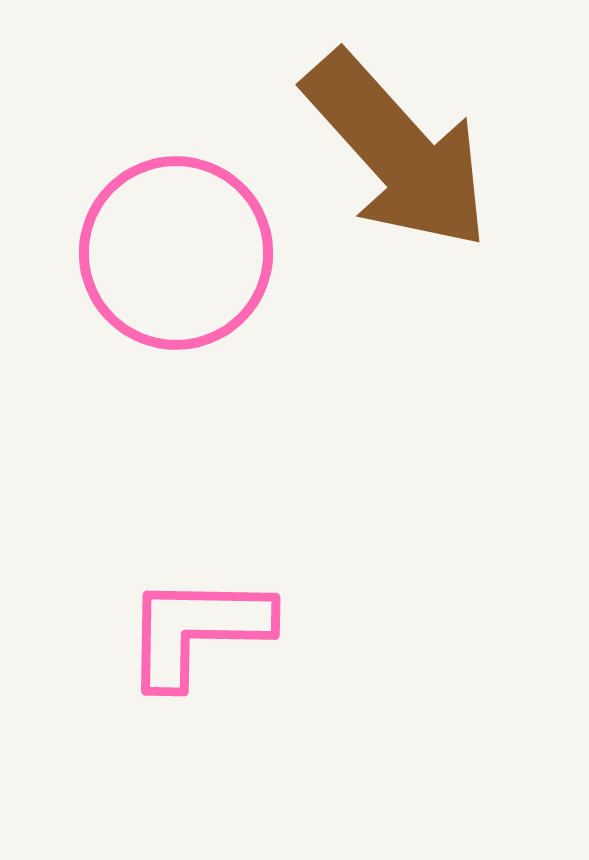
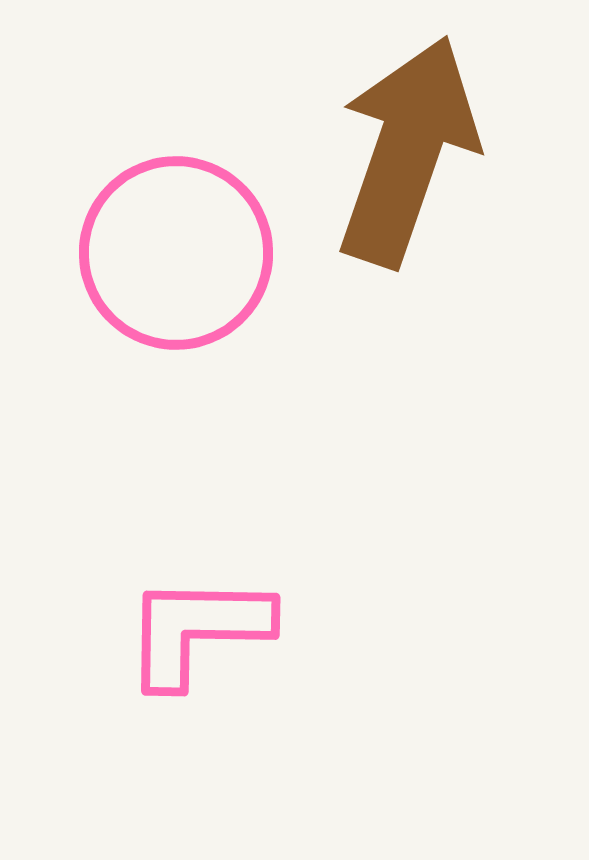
brown arrow: moved 10 px right; rotated 119 degrees counterclockwise
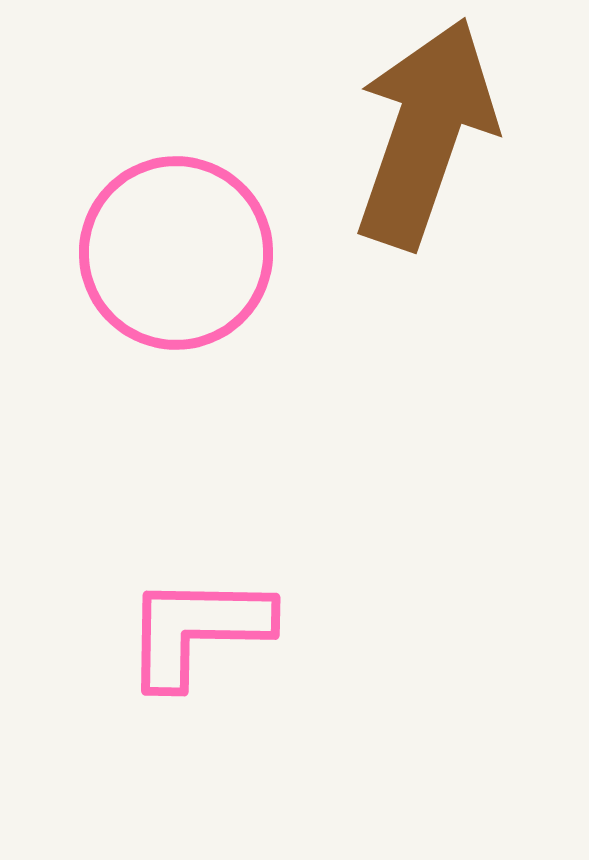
brown arrow: moved 18 px right, 18 px up
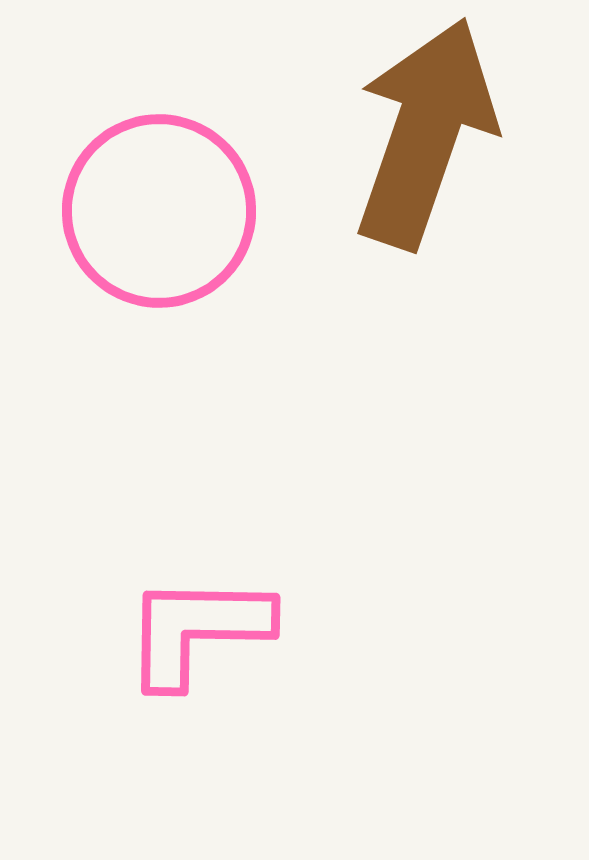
pink circle: moved 17 px left, 42 px up
